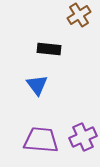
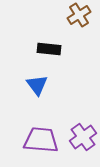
purple cross: rotated 12 degrees counterclockwise
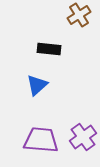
blue triangle: rotated 25 degrees clockwise
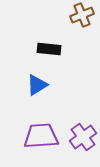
brown cross: moved 3 px right; rotated 10 degrees clockwise
blue triangle: rotated 10 degrees clockwise
purple trapezoid: moved 4 px up; rotated 9 degrees counterclockwise
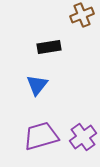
black rectangle: moved 2 px up; rotated 15 degrees counterclockwise
blue triangle: rotated 20 degrees counterclockwise
purple trapezoid: rotated 12 degrees counterclockwise
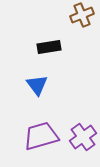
blue triangle: rotated 15 degrees counterclockwise
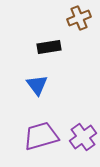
brown cross: moved 3 px left, 3 px down
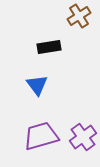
brown cross: moved 2 px up; rotated 10 degrees counterclockwise
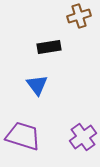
brown cross: rotated 15 degrees clockwise
purple trapezoid: moved 18 px left; rotated 33 degrees clockwise
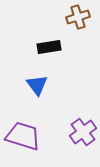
brown cross: moved 1 px left, 1 px down
purple cross: moved 5 px up
